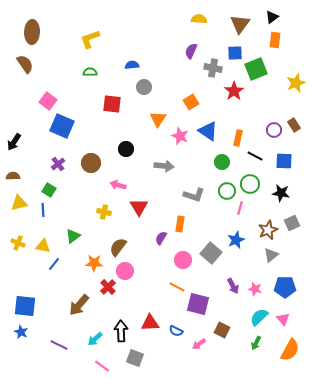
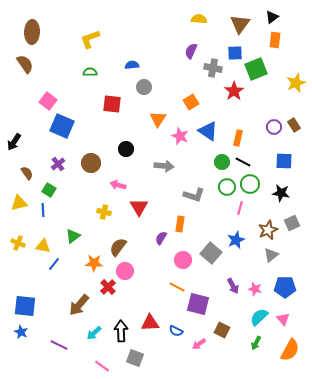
purple circle at (274, 130): moved 3 px up
black line at (255, 156): moved 12 px left, 6 px down
brown semicircle at (13, 176): moved 14 px right, 3 px up; rotated 56 degrees clockwise
green circle at (227, 191): moved 4 px up
cyan arrow at (95, 339): moved 1 px left, 6 px up
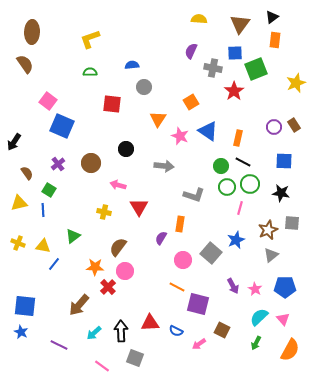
green circle at (222, 162): moved 1 px left, 4 px down
gray square at (292, 223): rotated 28 degrees clockwise
orange star at (94, 263): moved 1 px right, 4 px down
pink star at (255, 289): rotated 16 degrees clockwise
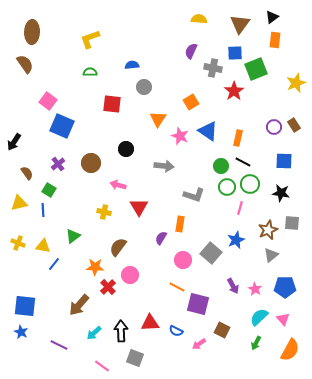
pink circle at (125, 271): moved 5 px right, 4 px down
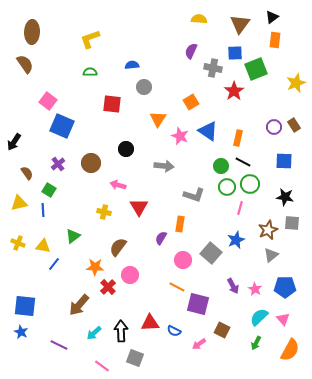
black star at (281, 193): moved 4 px right, 4 px down
blue semicircle at (176, 331): moved 2 px left
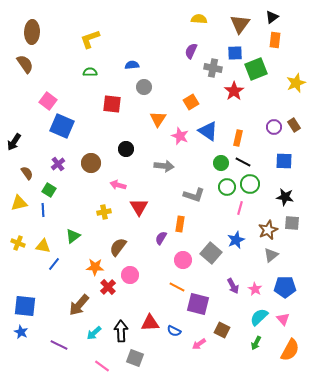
green circle at (221, 166): moved 3 px up
yellow cross at (104, 212): rotated 24 degrees counterclockwise
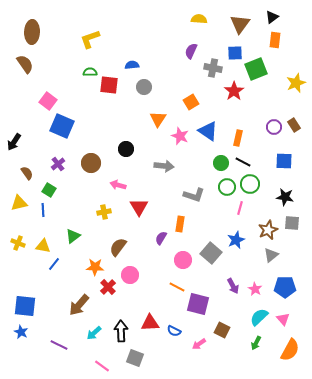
red square at (112, 104): moved 3 px left, 19 px up
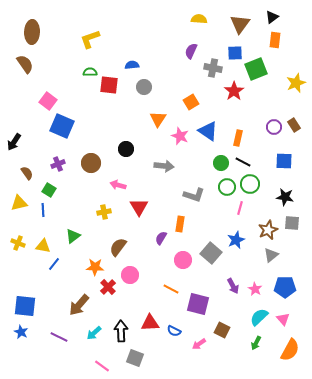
purple cross at (58, 164): rotated 16 degrees clockwise
orange line at (177, 287): moved 6 px left, 2 px down
purple line at (59, 345): moved 8 px up
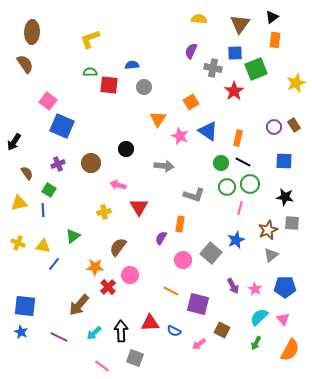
orange line at (171, 289): moved 2 px down
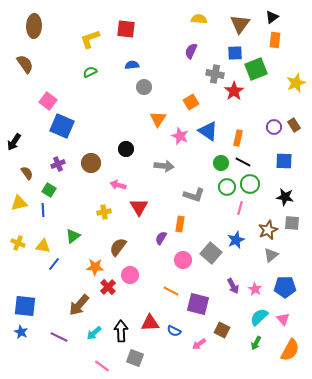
brown ellipse at (32, 32): moved 2 px right, 6 px up
gray cross at (213, 68): moved 2 px right, 6 px down
green semicircle at (90, 72): rotated 24 degrees counterclockwise
red square at (109, 85): moved 17 px right, 56 px up
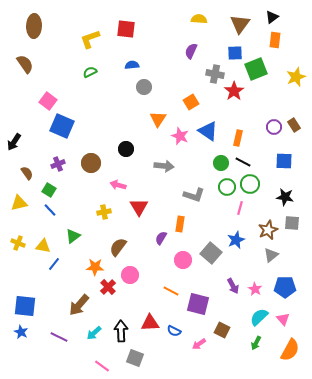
yellow star at (296, 83): moved 6 px up
blue line at (43, 210): moved 7 px right; rotated 40 degrees counterclockwise
